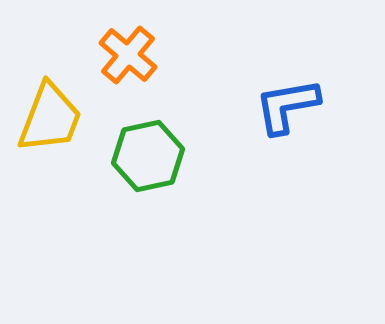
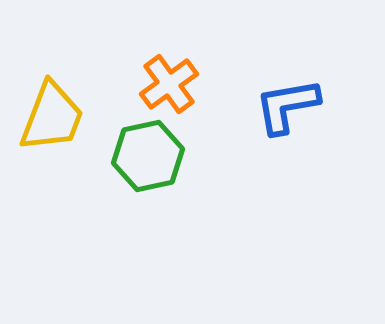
orange cross: moved 41 px right, 29 px down; rotated 14 degrees clockwise
yellow trapezoid: moved 2 px right, 1 px up
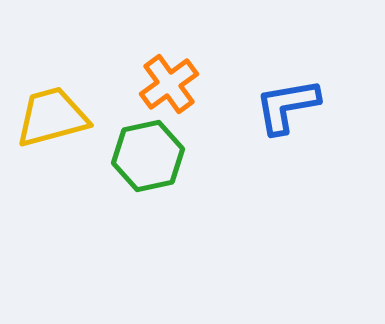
yellow trapezoid: rotated 126 degrees counterclockwise
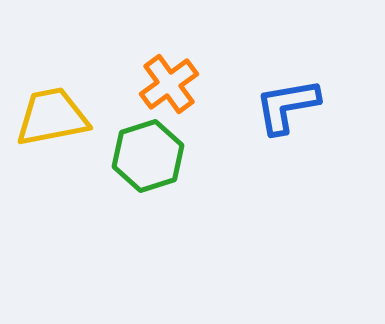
yellow trapezoid: rotated 4 degrees clockwise
green hexagon: rotated 6 degrees counterclockwise
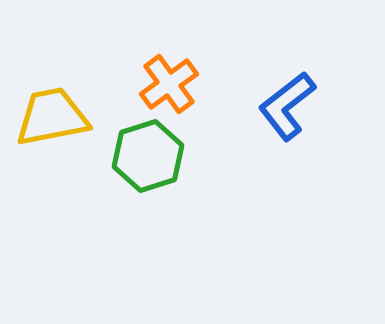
blue L-shape: rotated 28 degrees counterclockwise
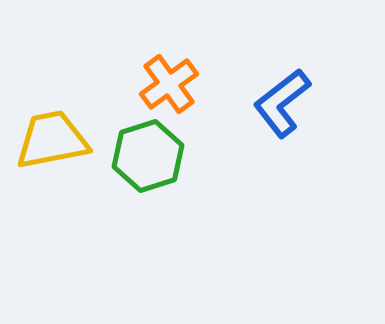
blue L-shape: moved 5 px left, 3 px up
yellow trapezoid: moved 23 px down
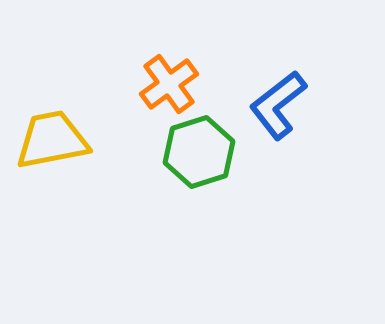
blue L-shape: moved 4 px left, 2 px down
green hexagon: moved 51 px right, 4 px up
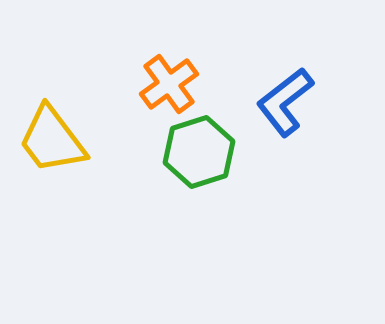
blue L-shape: moved 7 px right, 3 px up
yellow trapezoid: rotated 116 degrees counterclockwise
